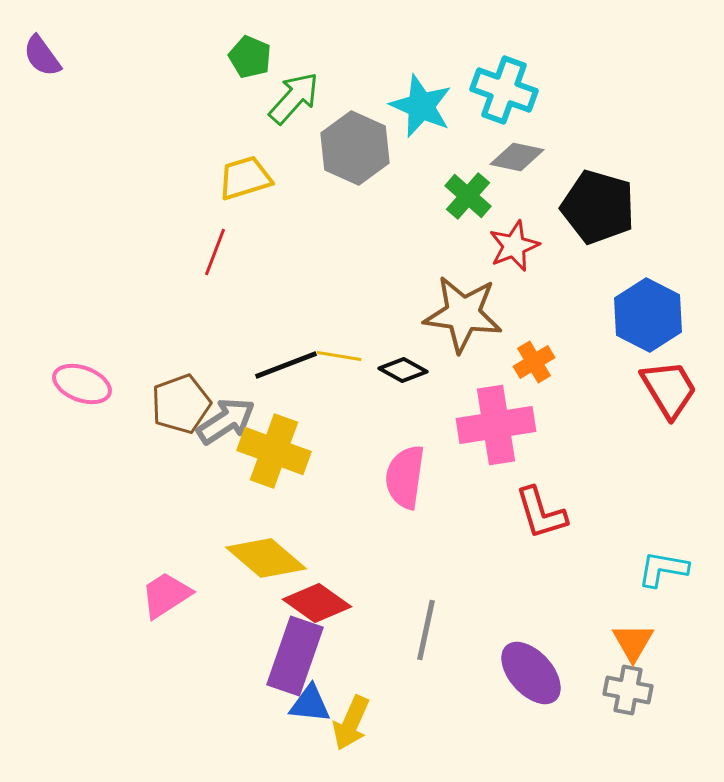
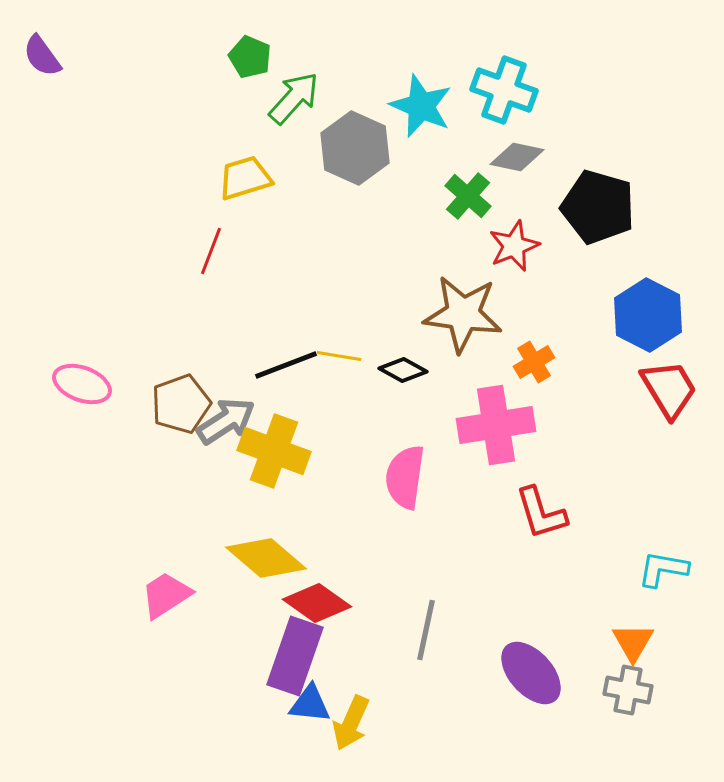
red line: moved 4 px left, 1 px up
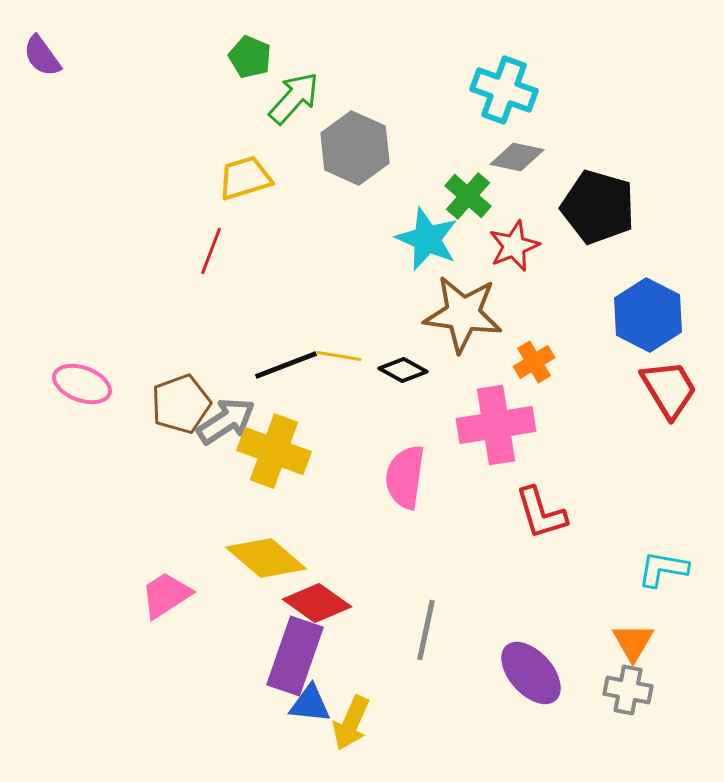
cyan star: moved 6 px right, 133 px down
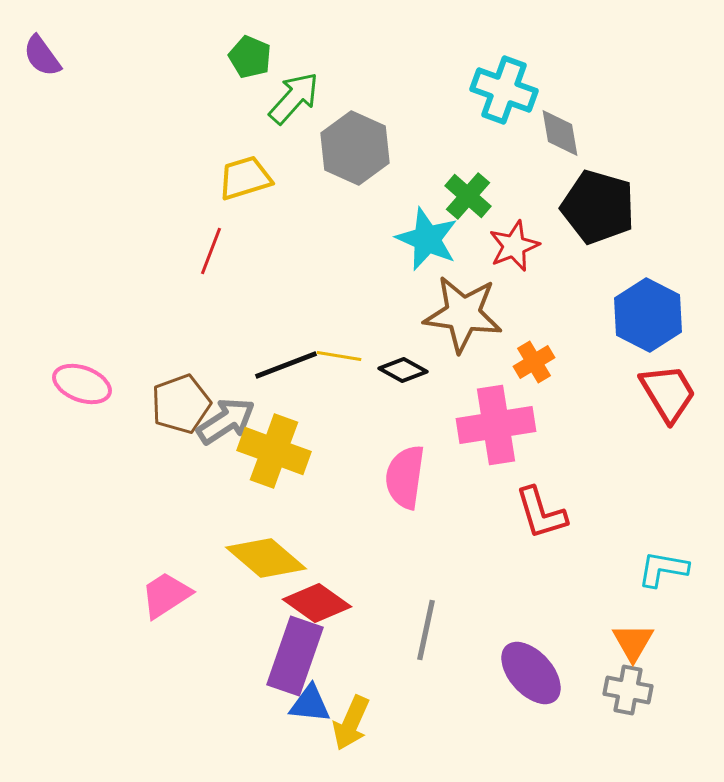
gray diamond: moved 43 px right, 24 px up; rotated 68 degrees clockwise
red trapezoid: moved 1 px left, 4 px down
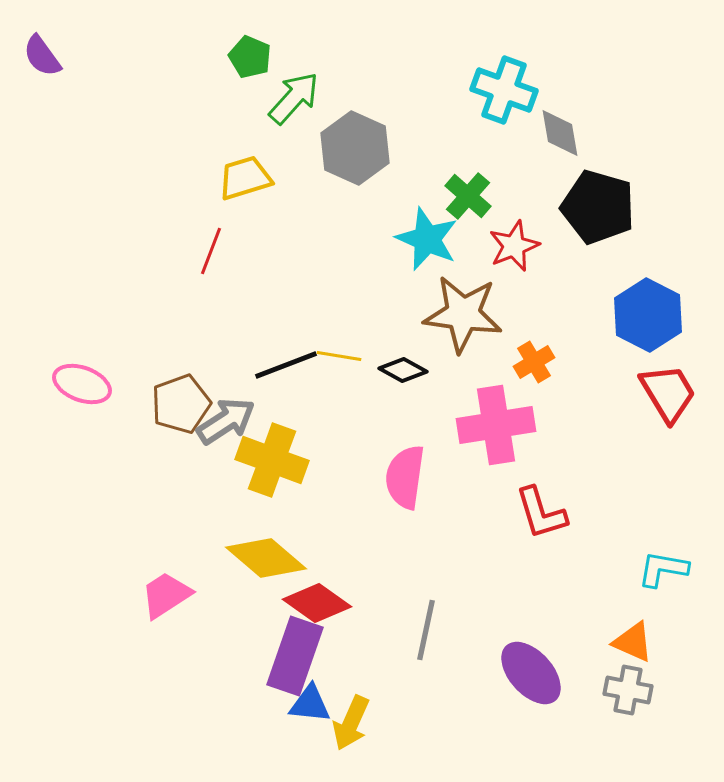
yellow cross: moved 2 px left, 9 px down
orange triangle: rotated 36 degrees counterclockwise
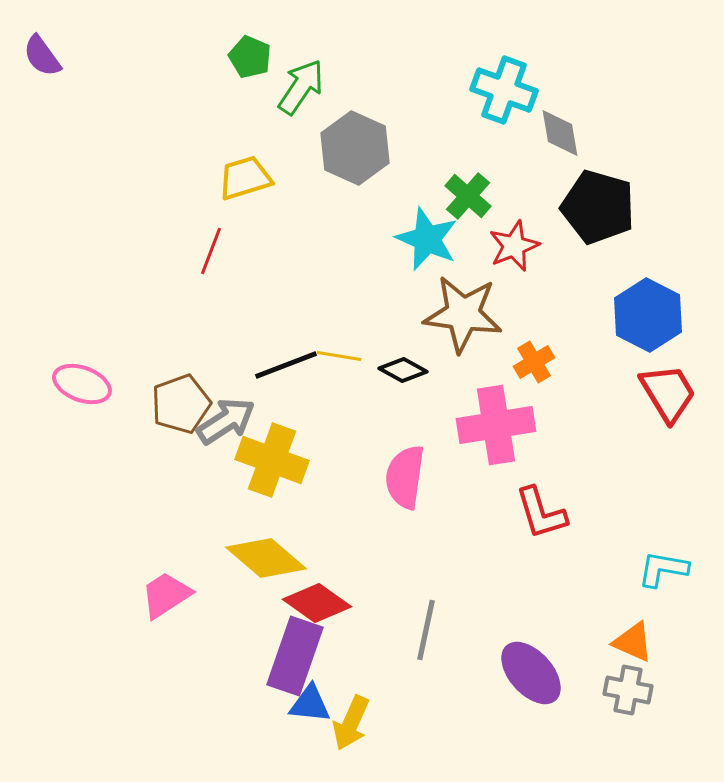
green arrow: moved 7 px right, 11 px up; rotated 8 degrees counterclockwise
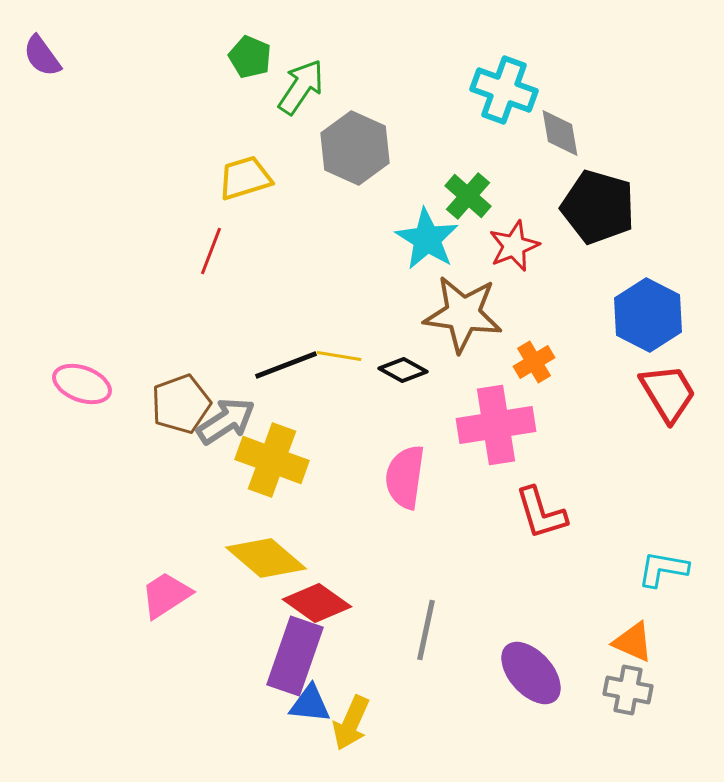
cyan star: rotated 8 degrees clockwise
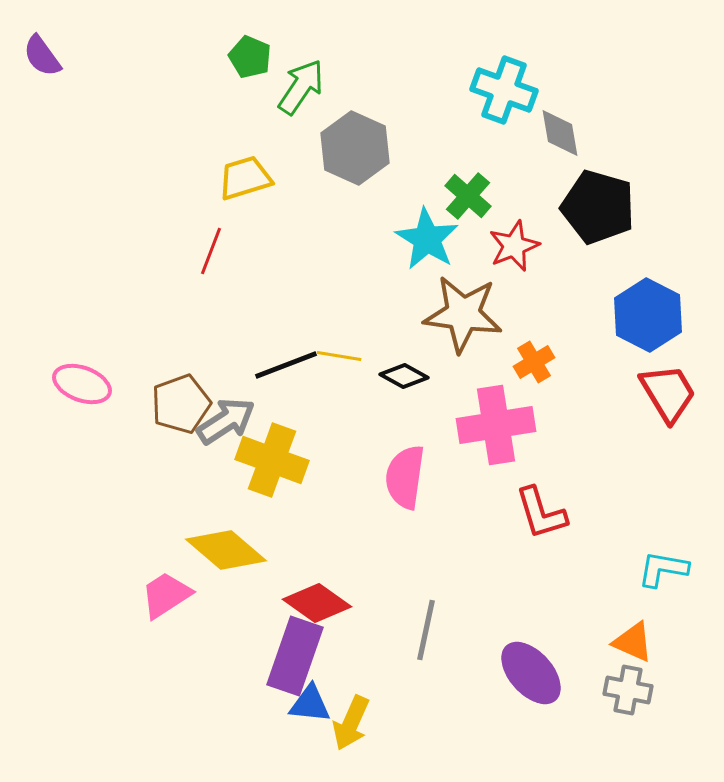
black diamond: moved 1 px right, 6 px down
yellow diamond: moved 40 px left, 8 px up
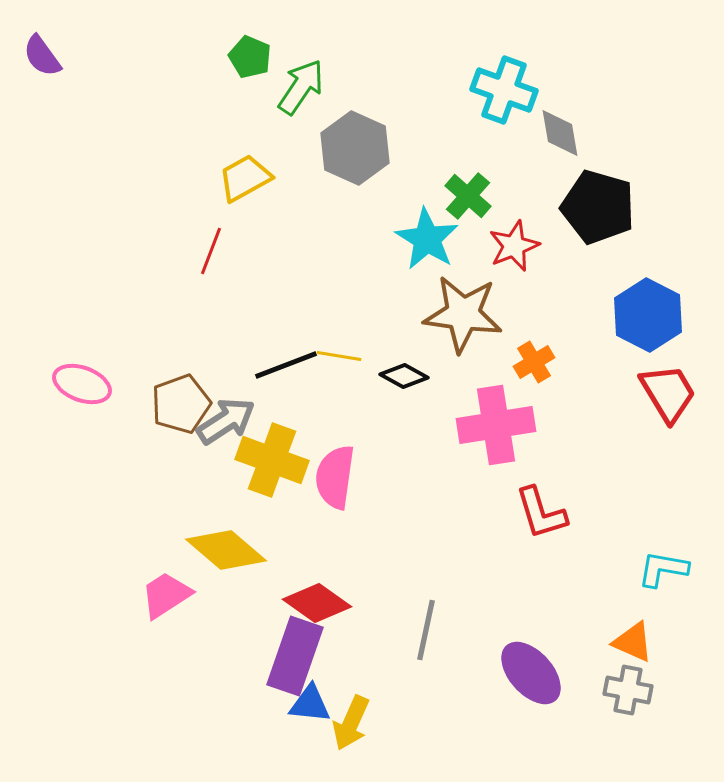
yellow trapezoid: rotated 12 degrees counterclockwise
pink semicircle: moved 70 px left
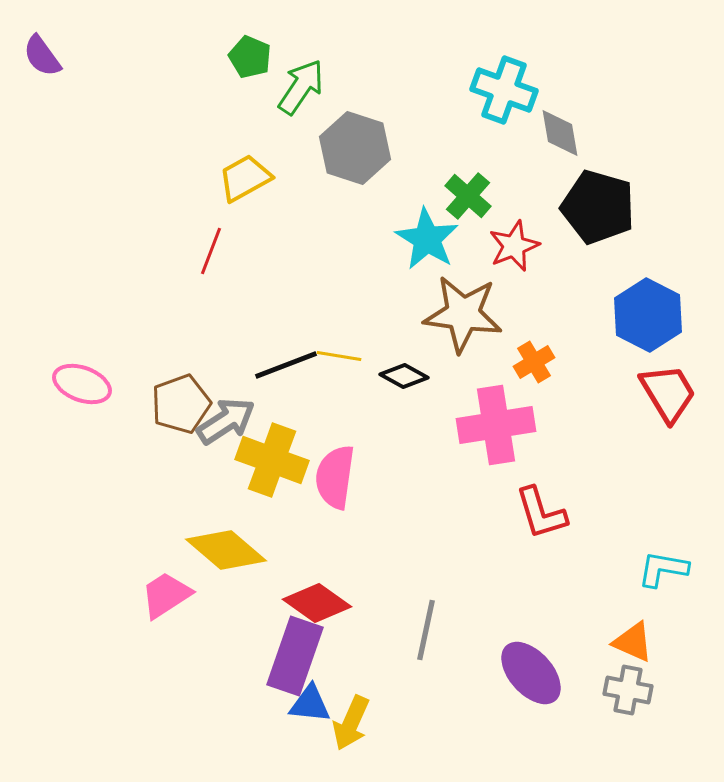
gray hexagon: rotated 6 degrees counterclockwise
